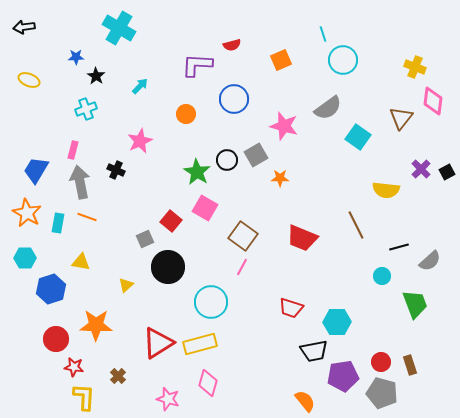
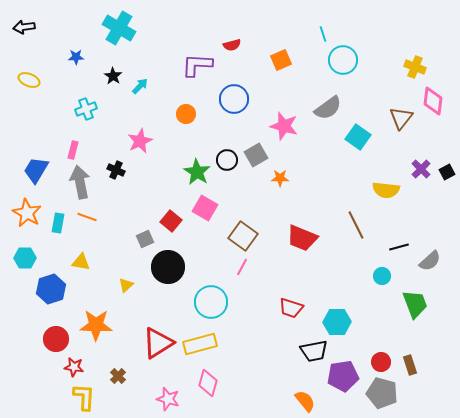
black star at (96, 76): moved 17 px right
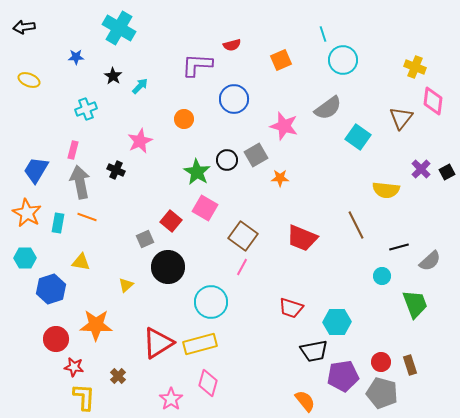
orange circle at (186, 114): moved 2 px left, 5 px down
pink star at (168, 399): moved 3 px right; rotated 20 degrees clockwise
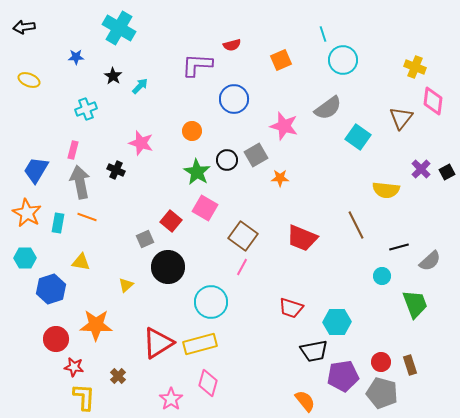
orange circle at (184, 119): moved 8 px right, 12 px down
pink star at (140, 141): moved 1 px right, 2 px down; rotated 30 degrees counterclockwise
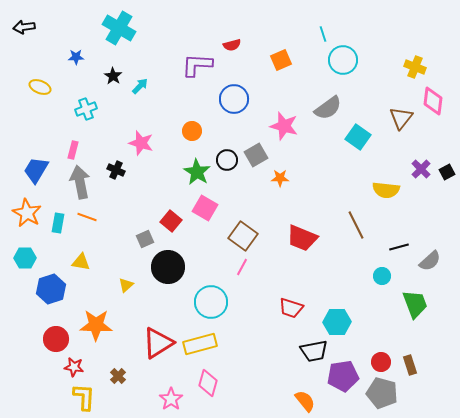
yellow ellipse at (29, 80): moved 11 px right, 7 px down
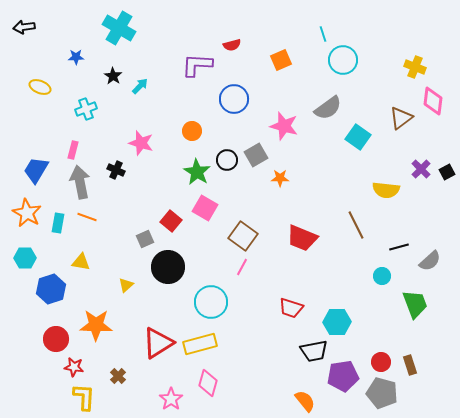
brown triangle at (401, 118): rotated 15 degrees clockwise
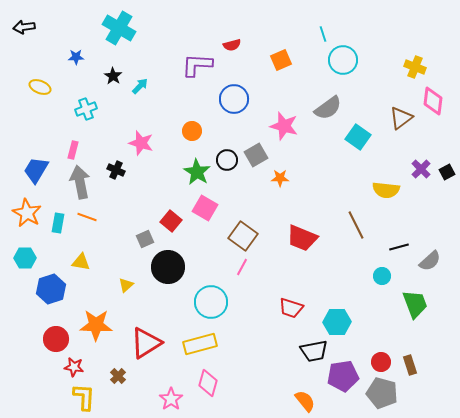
red triangle at (158, 343): moved 12 px left
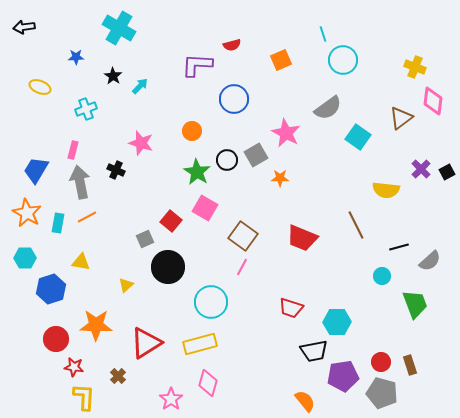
pink star at (284, 126): moved 2 px right, 7 px down; rotated 12 degrees clockwise
orange line at (87, 217): rotated 48 degrees counterclockwise
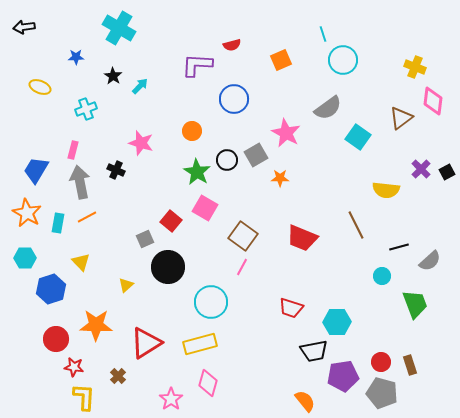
yellow triangle at (81, 262): rotated 36 degrees clockwise
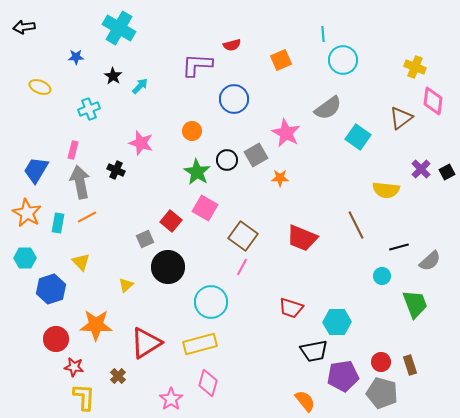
cyan line at (323, 34): rotated 14 degrees clockwise
cyan cross at (86, 109): moved 3 px right
